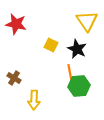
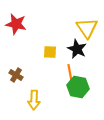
yellow triangle: moved 7 px down
yellow square: moved 1 px left, 7 px down; rotated 24 degrees counterclockwise
brown cross: moved 2 px right, 3 px up
green hexagon: moved 1 px left, 1 px down; rotated 15 degrees clockwise
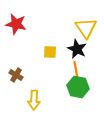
yellow triangle: moved 1 px left
orange line: moved 6 px right, 3 px up
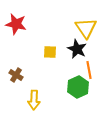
orange line: moved 13 px right
green hexagon: rotated 25 degrees clockwise
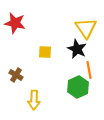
red star: moved 1 px left, 1 px up
yellow square: moved 5 px left
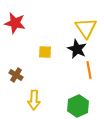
green hexagon: moved 19 px down
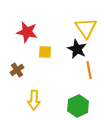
red star: moved 12 px right, 9 px down
brown cross: moved 1 px right, 5 px up; rotated 24 degrees clockwise
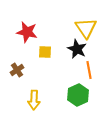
green hexagon: moved 11 px up
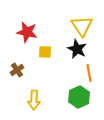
yellow triangle: moved 4 px left, 2 px up
orange line: moved 3 px down
green hexagon: moved 1 px right, 2 px down
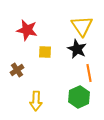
red star: moved 2 px up
yellow arrow: moved 2 px right, 1 px down
